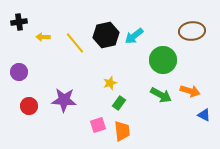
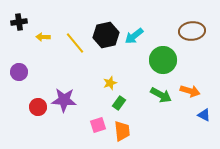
red circle: moved 9 px right, 1 px down
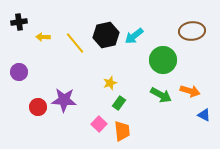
pink square: moved 1 px right, 1 px up; rotated 28 degrees counterclockwise
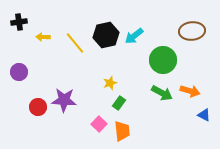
green arrow: moved 1 px right, 2 px up
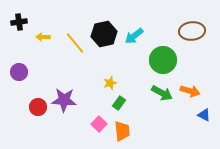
black hexagon: moved 2 px left, 1 px up
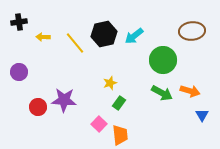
blue triangle: moved 2 px left; rotated 32 degrees clockwise
orange trapezoid: moved 2 px left, 4 px down
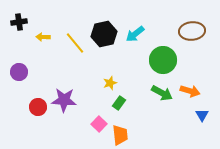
cyan arrow: moved 1 px right, 2 px up
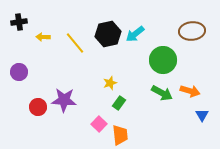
black hexagon: moved 4 px right
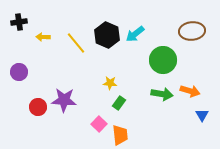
black hexagon: moved 1 px left, 1 px down; rotated 25 degrees counterclockwise
yellow line: moved 1 px right
yellow star: rotated 24 degrees clockwise
green arrow: moved 1 px down; rotated 20 degrees counterclockwise
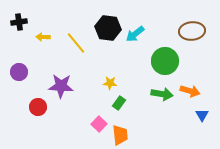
black hexagon: moved 1 px right, 7 px up; rotated 15 degrees counterclockwise
green circle: moved 2 px right, 1 px down
purple star: moved 3 px left, 14 px up
